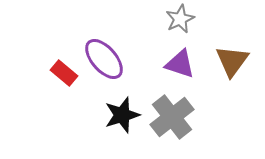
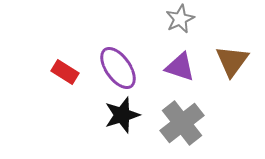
purple ellipse: moved 14 px right, 9 px down; rotated 6 degrees clockwise
purple triangle: moved 3 px down
red rectangle: moved 1 px right, 1 px up; rotated 8 degrees counterclockwise
gray cross: moved 10 px right, 6 px down
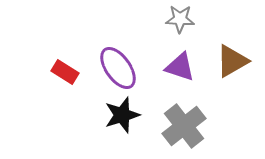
gray star: rotated 28 degrees clockwise
brown triangle: rotated 24 degrees clockwise
gray cross: moved 2 px right, 3 px down
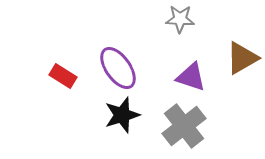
brown triangle: moved 10 px right, 3 px up
purple triangle: moved 11 px right, 10 px down
red rectangle: moved 2 px left, 4 px down
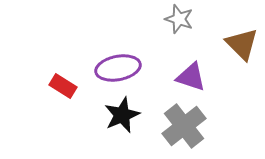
gray star: moved 1 px left; rotated 16 degrees clockwise
brown triangle: moved 14 px up; rotated 45 degrees counterclockwise
purple ellipse: rotated 66 degrees counterclockwise
red rectangle: moved 10 px down
black star: rotated 6 degrees counterclockwise
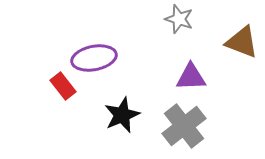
brown triangle: moved 2 px up; rotated 24 degrees counterclockwise
purple ellipse: moved 24 px left, 10 px up
purple triangle: rotated 20 degrees counterclockwise
red rectangle: rotated 20 degrees clockwise
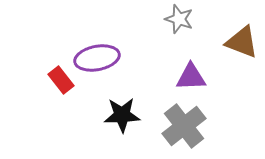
purple ellipse: moved 3 px right
red rectangle: moved 2 px left, 6 px up
black star: rotated 21 degrees clockwise
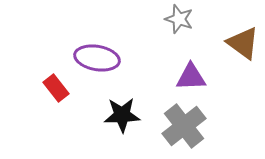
brown triangle: moved 1 px right, 1 px down; rotated 15 degrees clockwise
purple ellipse: rotated 21 degrees clockwise
red rectangle: moved 5 px left, 8 px down
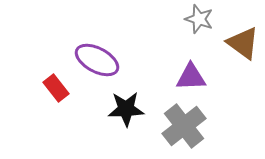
gray star: moved 20 px right
purple ellipse: moved 2 px down; rotated 18 degrees clockwise
black star: moved 4 px right, 6 px up
